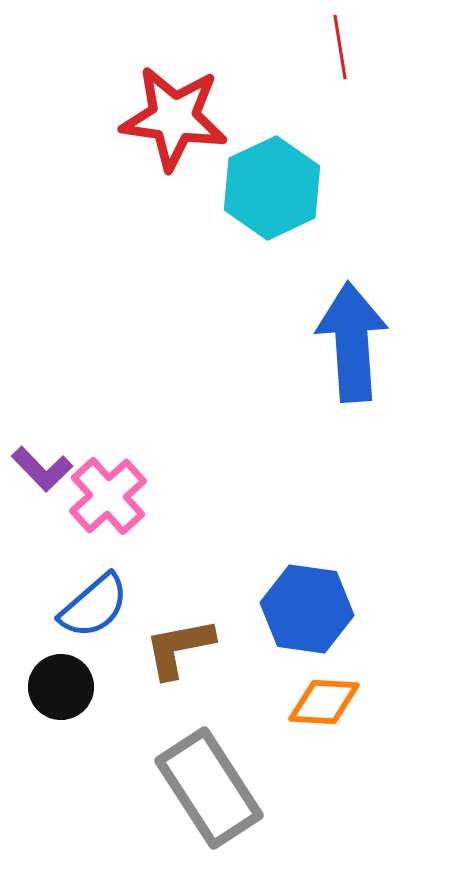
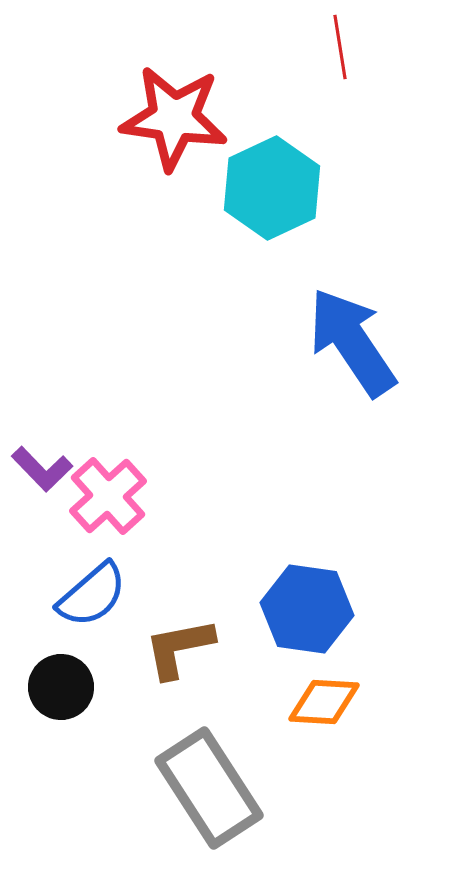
blue arrow: rotated 30 degrees counterclockwise
blue semicircle: moved 2 px left, 11 px up
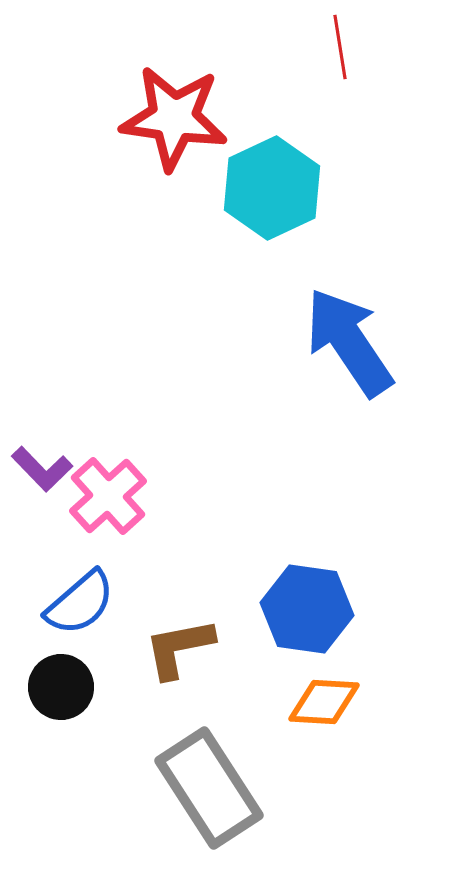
blue arrow: moved 3 px left
blue semicircle: moved 12 px left, 8 px down
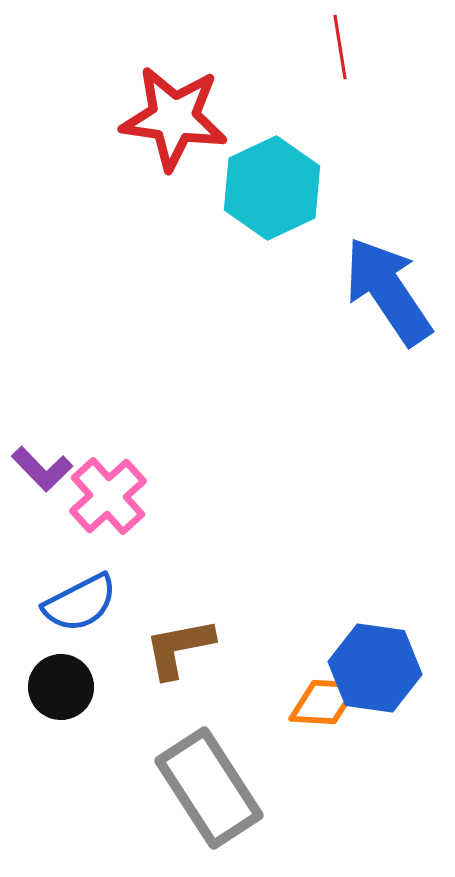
blue arrow: moved 39 px right, 51 px up
blue semicircle: rotated 14 degrees clockwise
blue hexagon: moved 68 px right, 59 px down
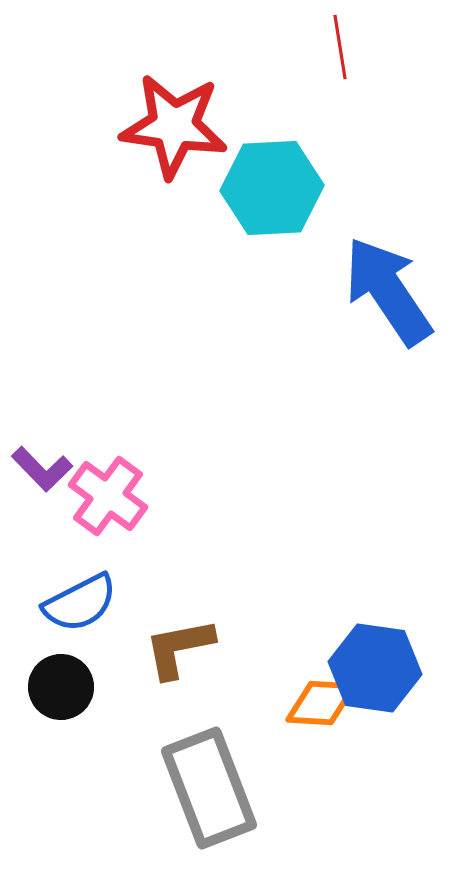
red star: moved 8 px down
cyan hexagon: rotated 22 degrees clockwise
pink cross: rotated 12 degrees counterclockwise
orange diamond: moved 3 px left, 1 px down
gray rectangle: rotated 12 degrees clockwise
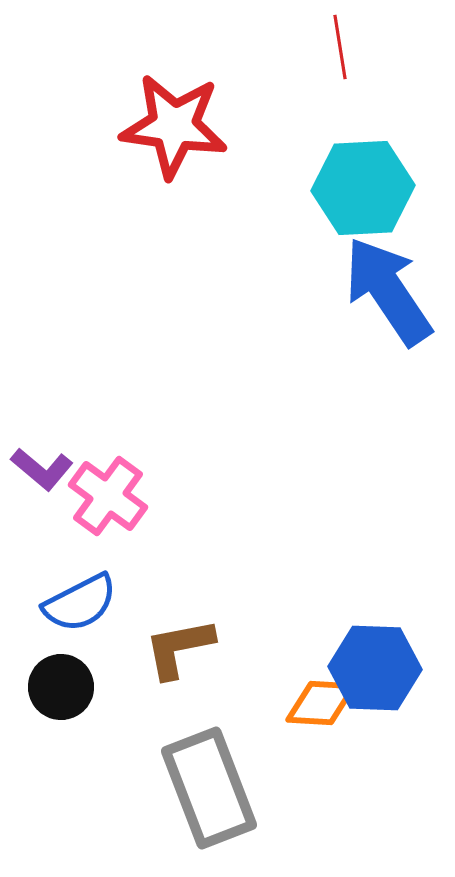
cyan hexagon: moved 91 px right
purple L-shape: rotated 6 degrees counterclockwise
blue hexagon: rotated 6 degrees counterclockwise
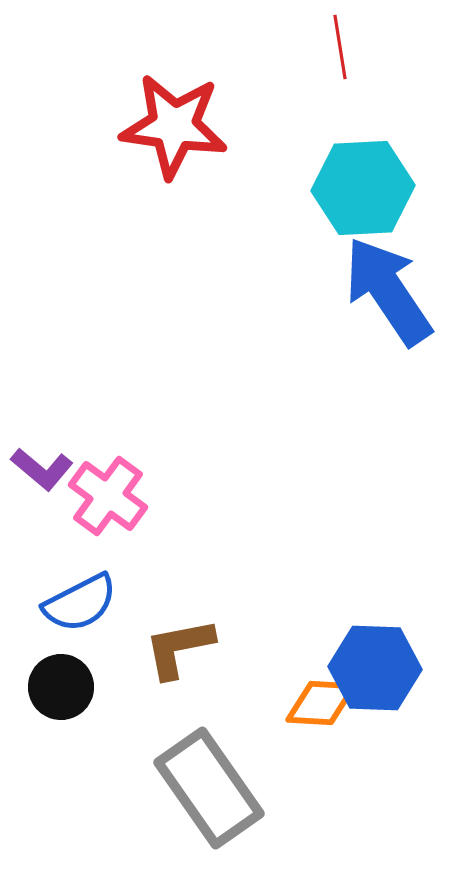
gray rectangle: rotated 14 degrees counterclockwise
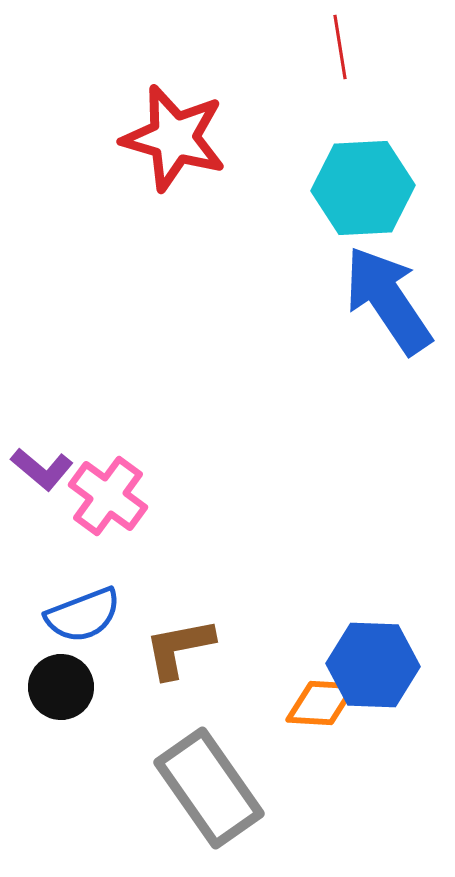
red star: moved 12 px down; rotated 8 degrees clockwise
blue arrow: moved 9 px down
blue semicircle: moved 3 px right, 12 px down; rotated 6 degrees clockwise
blue hexagon: moved 2 px left, 3 px up
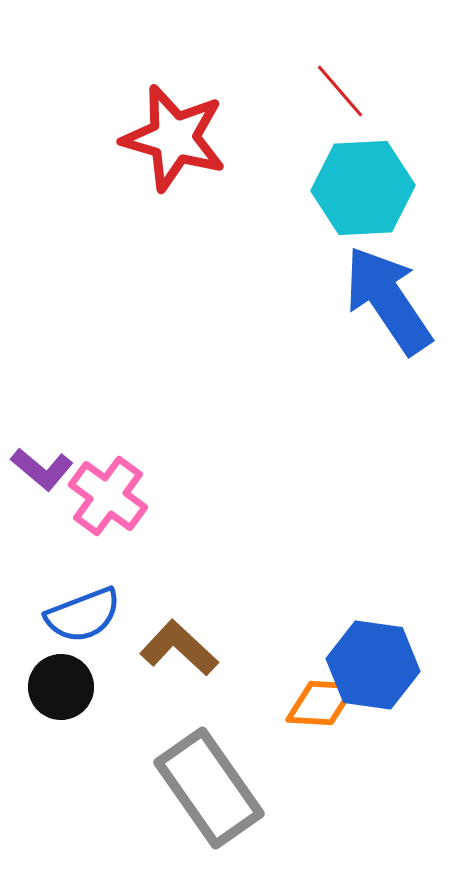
red line: moved 44 px down; rotated 32 degrees counterclockwise
brown L-shape: rotated 54 degrees clockwise
blue hexagon: rotated 6 degrees clockwise
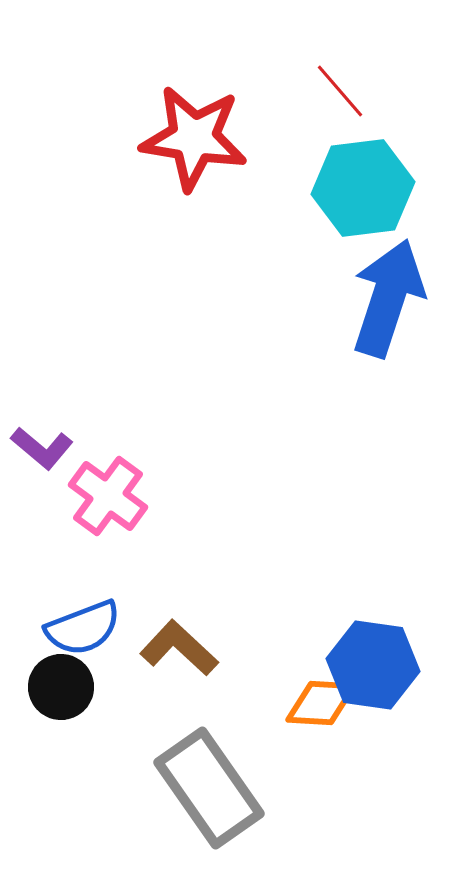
red star: moved 20 px right; rotated 7 degrees counterclockwise
cyan hexagon: rotated 4 degrees counterclockwise
blue arrow: moved 2 px up; rotated 52 degrees clockwise
purple L-shape: moved 21 px up
blue semicircle: moved 13 px down
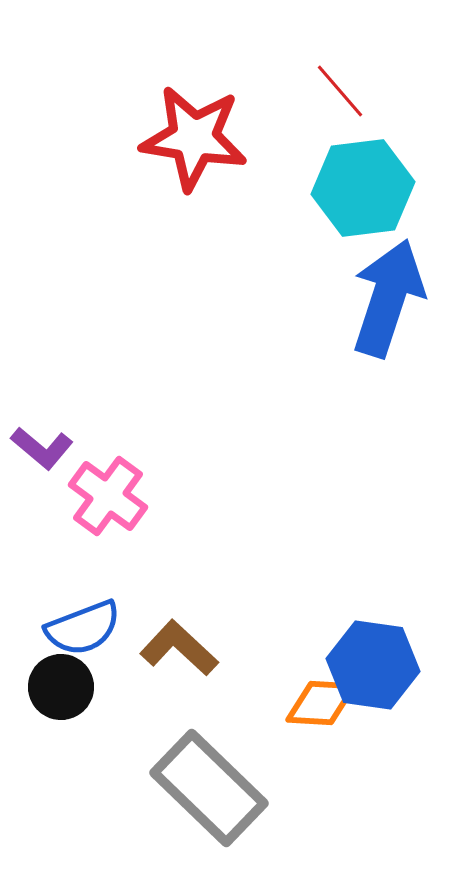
gray rectangle: rotated 11 degrees counterclockwise
